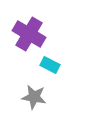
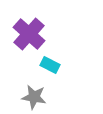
purple cross: rotated 12 degrees clockwise
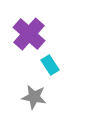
cyan rectangle: rotated 30 degrees clockwise
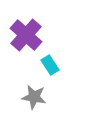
purple cross: moved 3 px left, 1 px down
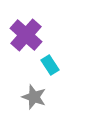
gray star: rotated 10 degrees clockwise
